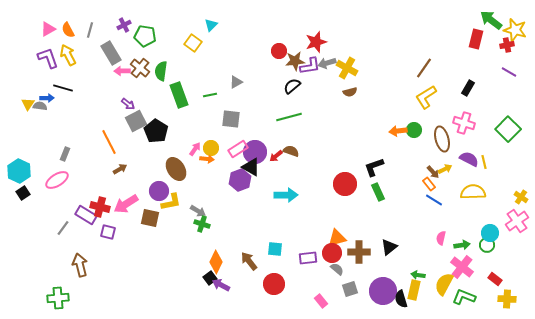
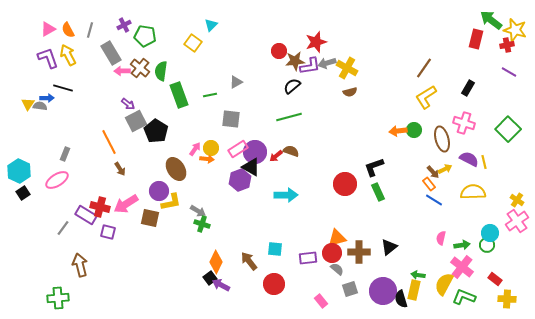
brown arrow at (120, 169): rotated 88 degrees clockwise
yellow cross at (521, 197): moved 4 px left, 3 px down
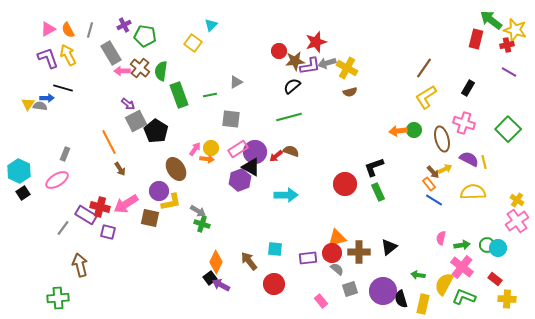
cyan circle at (490, 233): moved 8 px right, 15 px down
yellow rectangle at (414, 290): moved 9 px right, 14 px down
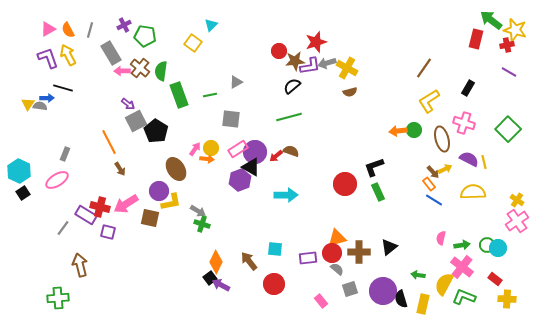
yellow L-shape at (426, 97): moved 3 px right, 4 px down
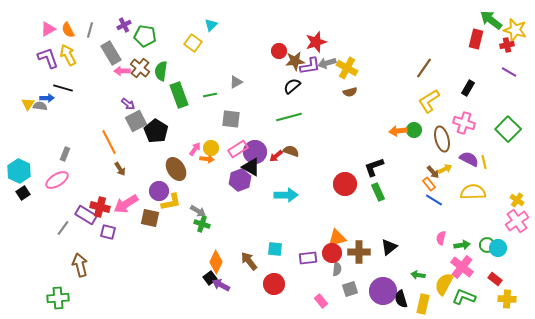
gray semicircle at (337, 269): rotated 56 degrees clockwise
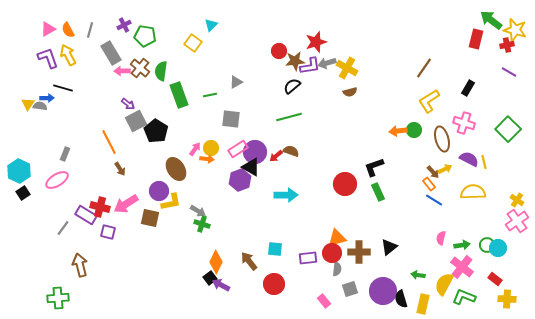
pink rectangle at (321, 301): moved 3 px right
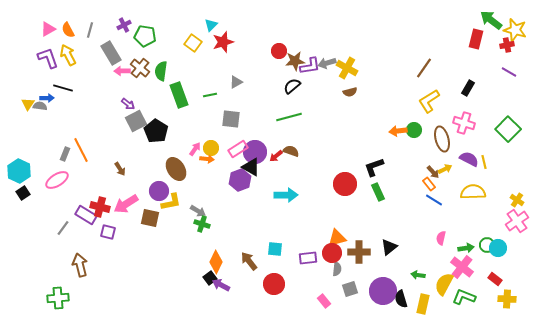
red star at (316, 42): moved 93 px left
orange line at (109, 142): moved 28 px left, 8 px down
green arrow at (462, 245): moved 4 px right, 3 px down
